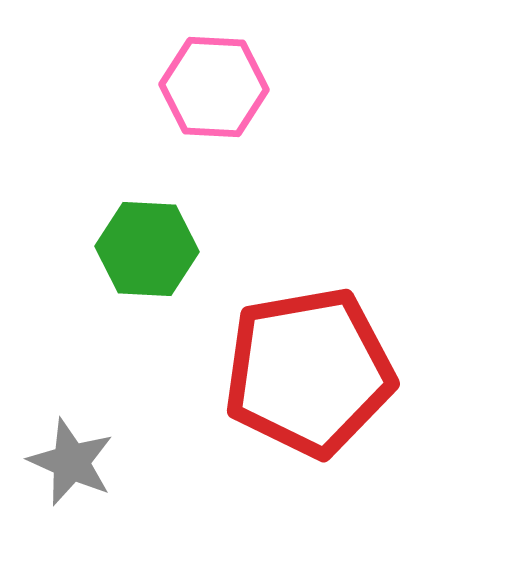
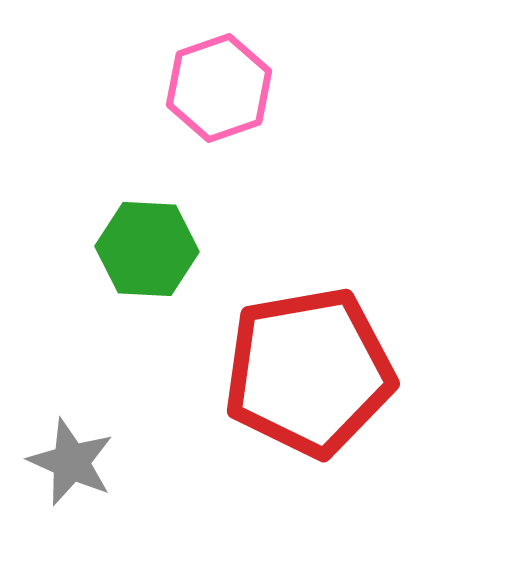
pink hexagon: moved 5 px right, 1 px down; rotated 22 degrees counterclockwise
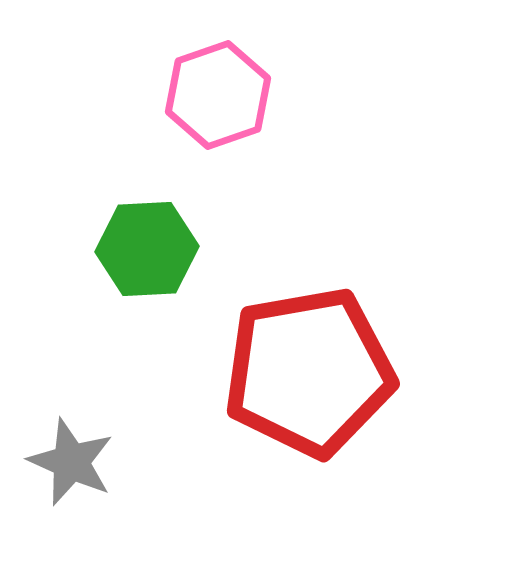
pink hexagon: moved 1 px left, 7 px down
green hexagon: rotated 6 degrees counterclockwise
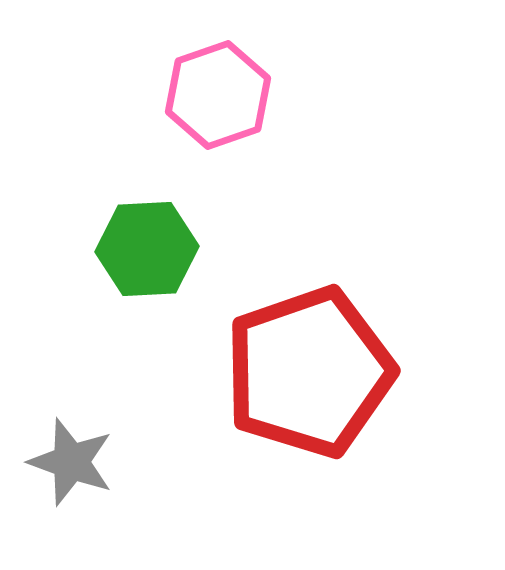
red pentagon: rotated 9 degrees counterclockwise
gray star: rotated 4 degrees counterclockwise
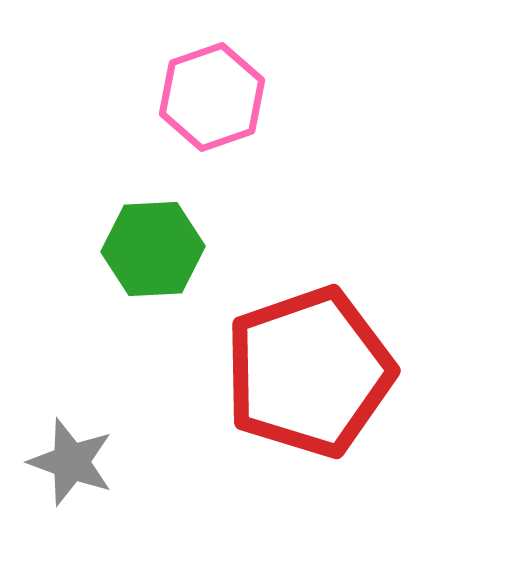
pink hexagon: moved 6 px left, 2 px down
green hexagon: moved 6 px right
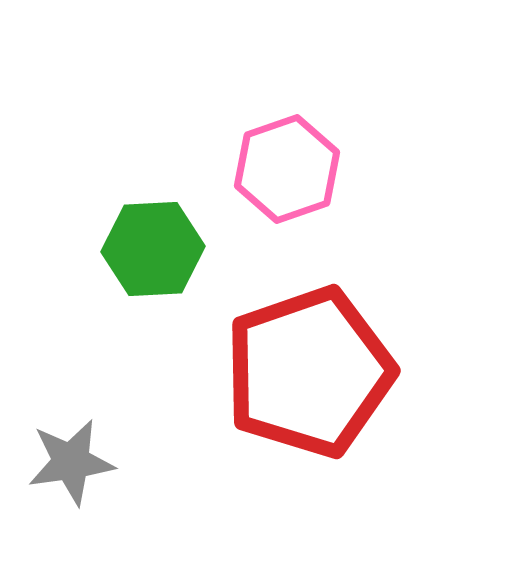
pink hexagon: moved 75 px right, 72 px down
gray star: rotated 28 degrees counterclockwise
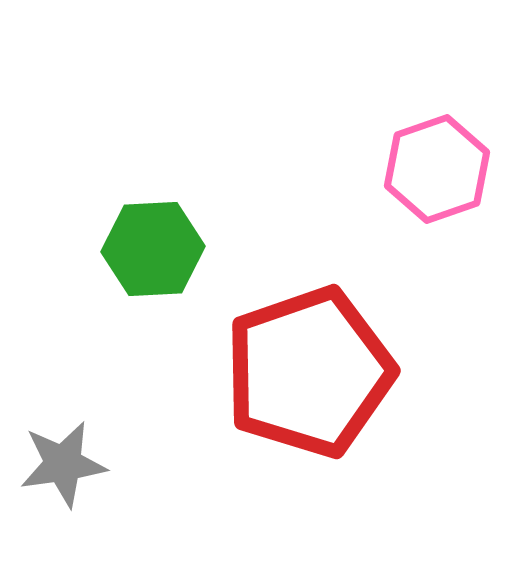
pink hexagon: moved 150 px right
gray star: moved 8 px left, 2 px down
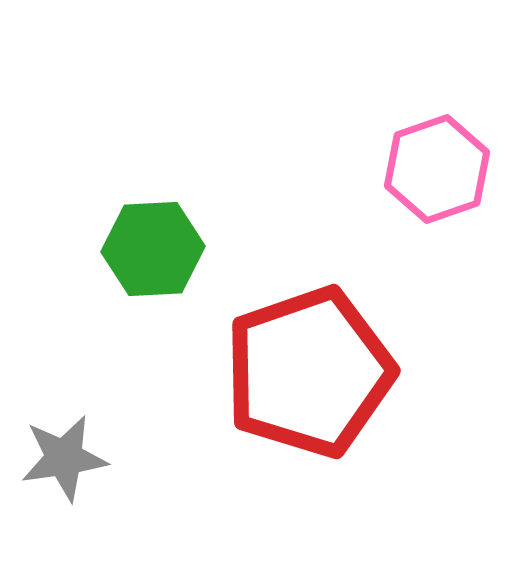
gray star: moved 1 px right, 6 px up
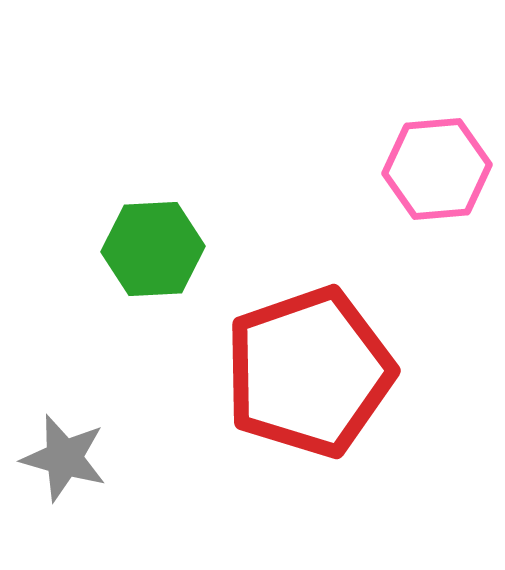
pink hexagon: rotated 14 degrees clockwise
gray star: rotated 24 degrees clockwise
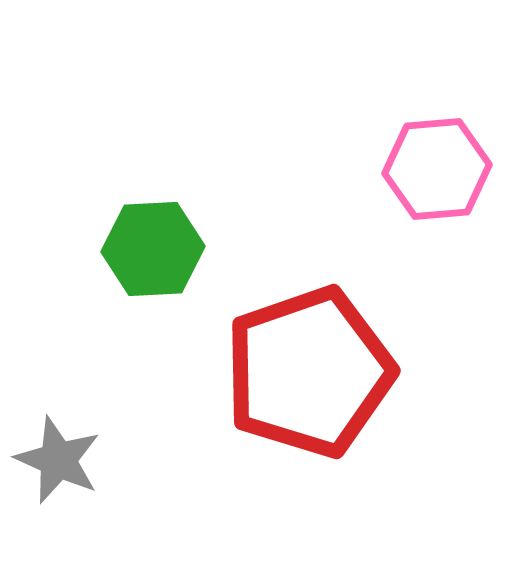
gray star: moved 6 px left, 2 px down; rotated 8 degrees clockwise
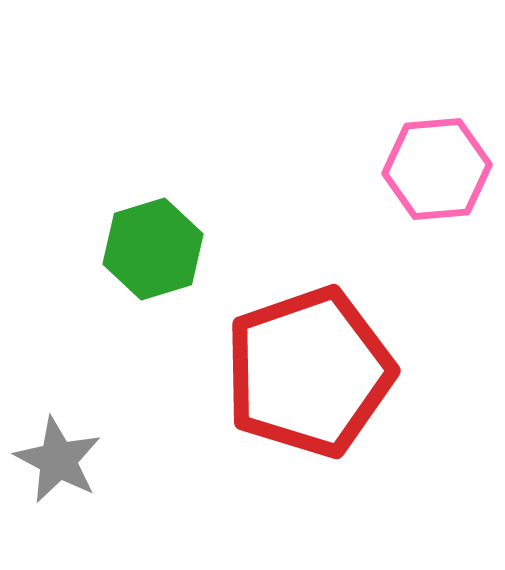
green hexagon: rotated 14 degrees counterclockwise
gray star: rotated 4 degrees clockwise
